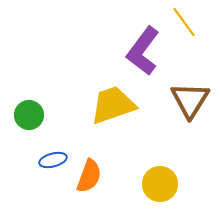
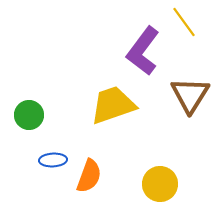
brown triangle: moved 5 px up
blue ellipse: rotated 12 degrees clockwise
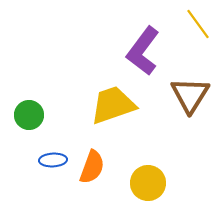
yellow line: moved 14 px right, 2 px down
orange semicircle: moved 3 px right, 9 px up
yellow circle: moved 12 px left, 1 px up
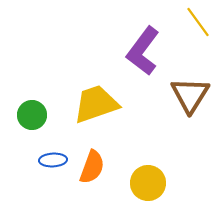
yellow line: moved 2 px up
yellow trapezoid: moved 17 px left, 1 px up
green circle: moved 3 px right
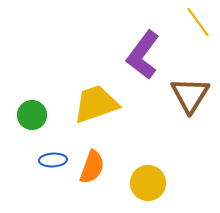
purple L-shape: moved 4 px down
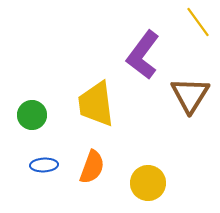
yellow trapezoid: rotated 78 degrees counterclockwise
blue ellipse: moved 9 px left, 5 px down
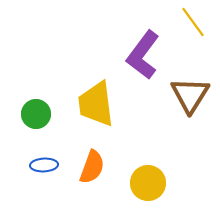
yellow line: moved 5 px left
green circle: moved 4 px right, 1 px up
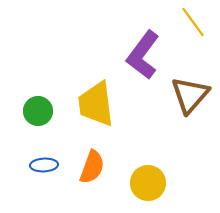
brown triangle: rotated 9 degrees clockwise
green circle: moved 2 px right, 3 px up
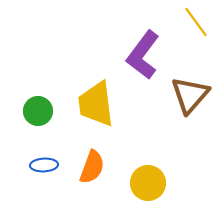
yellow line: moved 3 px right
